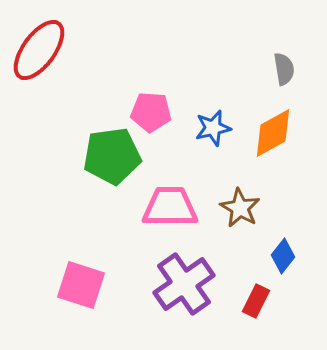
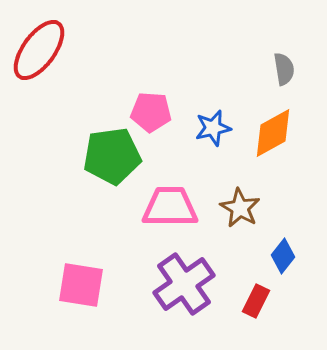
pink square: rotated 9 degrees counterclockwise
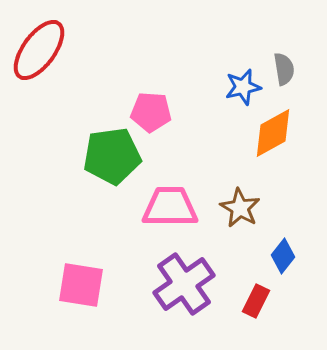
blue star: moved 30 px right, 41 px up
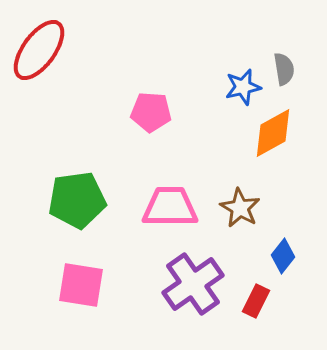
green pentagon: moved 35 px left, 44 px down
purple cross: moved 9 px right
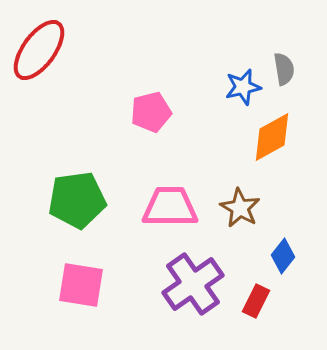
pink pentagon: rotated 18 degrees counterclockwise
orange diamond: moved 1 px left, 4 px down
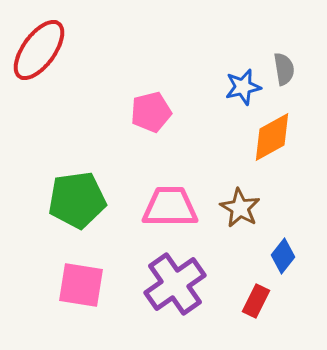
purple cross: moved 18 px left
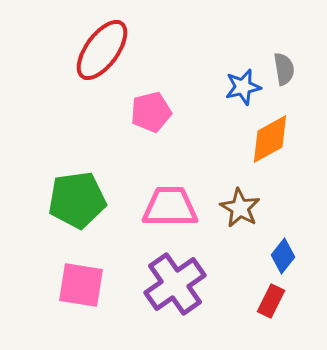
red ellipse: moved 63 px right
orange diamond: moved 2 px left, 2 px down
red rectangle: moved 15 px right
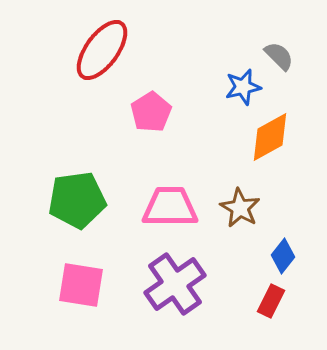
gray semicircle: moved 5 px left, 13 px up; rotated 36 degrees counterclockwise
pink pentagon: rotated 18 degrees counterclockwise
orange diamond: moved 2 px up
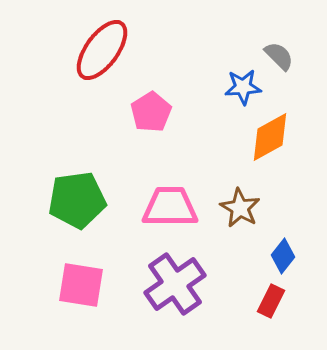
blue star: rotated 9 degrees clockwise
